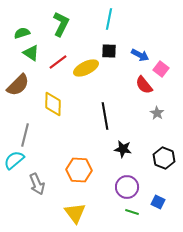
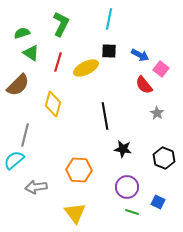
red line: rotated 36 degrees counterclockwise
yellow diamond: rotated 15 degrees clockwise
gray arrow: moved 1 px left, 3 px down; rotated 105 degrees clockwise
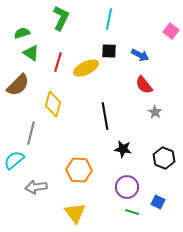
green L-shape: moved 6 px up
pink square: moved 10 px right, 38 px up
gray star: moved 2 px left, 1 px up
gray line: moved 6 px right, 2 px up
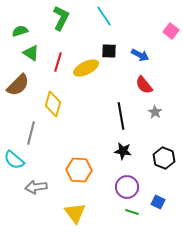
cyan line: moved 5 px left, 3 px up; rotated 45 degrees counterclockwise
green semicircle: moved 2 px left, 2 px up
black line: moved 16 px right
black star: moved 2 px down
cyan semicircle: rotated 100 degrees counterclockwise
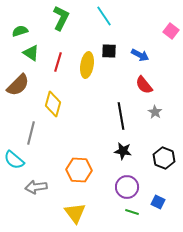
yellow ellipse: moved 1 px right, 3 px up; rotated 55 degrees counterclockwise
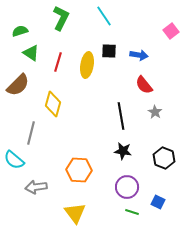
pink square: rotated 14 degrees clockwise
blue arrow: moved 1 px left; rotated 18 degrees counterclockwise
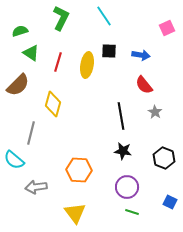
pink square: moved 4 px left, 3 px up; rotated 14 degrees clockwise
blue arrow: moved 2 px right
blue square: moved 12 px right
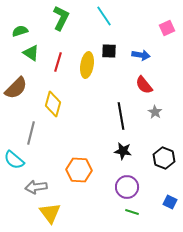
brown semicircle: moved 2 px left, 3 px down
yellow triangle: moved 25 px left
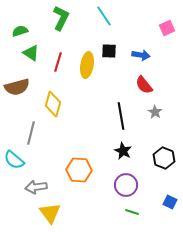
brown semicircle: moved 1 px right, 1 px up; rotated 30 degrees clockwise
black star: rotated 18 degrees clockwise
purple circle: moved 1 px left, 2 px up
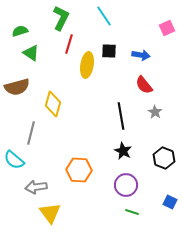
red line: moved 11 px right, 18 px up
